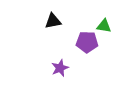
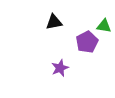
black triangle: moved 1 px right, 1 px down
purple pentagon: rotated 30 degrees counterclockwise
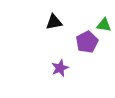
green triangle: moved 1 px up
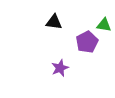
black triangle: rotated 18 degrees clockwise
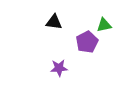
green triangle: rotated 21 degrees counterclockwise
purple star: moved 1 px left; rotated 18 degrees clockwise
